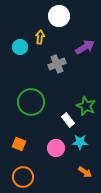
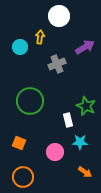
green circle: moved 1 px left, 1 px up
white rectangle: rotated 24 degrees clockwise
orange square: moved 1 px up
pink circle: moved 1 px left, 4 px down
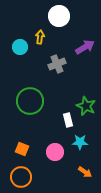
orange square: moved 3 px right, 6 px down
orange circle: moved 2 px left
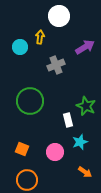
gray cross: moved 1 px left, 1 px down
cyan star: rotated 21 degrees counterclockwise
orange circle: moved 6 px right, 3 px down
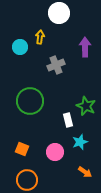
white circle: moved 3 px up
purple arrow: rotated 60 degrees counterclockwise
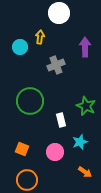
white rectangle: moved 7 px left
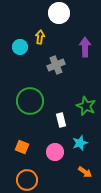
cyan star: moved 1 px down
orange square: moved 2 px up
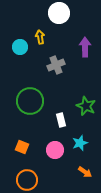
yellow arrow: rotated 16 degrees counterclockwise
pink circle: moved 2 px up
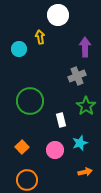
white circle: moved 1 px left, 2 px down
cyan circle: moved 1 px left, 2 px down
gray cross: moved 21 px right, 11 px down
green star: rotated 12 degrees clockwise
orange square: rotated 24 degrees clockwise
orange arrow: rotated 48 degrees counterclockwise
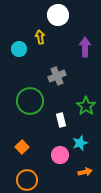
gray cross: moved 20 px left
pink circle: moved 5 px right, 5 px down
